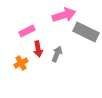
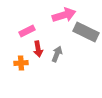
orange cross: rotated 24 degrees clockwise
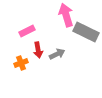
pink arrow: moved 2 px right; rotated 90 degrees counterclockwise
red arrow: moved 1 px down
gray arrow: rotated 42 degrees clockwise
orange cross: rotated 16 degrees counterclockwise
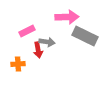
pink arrow: moved 1 px right, 2 px down; rotated 105 degrees clockwise
gray rectangle: moved 1 px left, 4 px down
gray arrow: moved 10 px left, 12 px up; rotated 35 degrees clockwise
orange cross: moved 3 px left, 1 px down; rotated 16 degrees clockwise
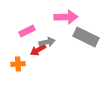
pink arrow: moved 1 px left
gray rectangle: moved 1 px right, 1 px down
gray arrow: rotated 21 degrees counterclockwise
red arrow: rotated 70 degrees clockwise
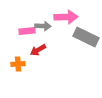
pink rectangle: rotated 21 degrees clockwise
gray arrow: moved 4 px left, 16 px up; rotated 14 degrees clockwise
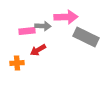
orange cross: moved 1 px left, 1 px up
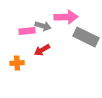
gray arrow: rotated 14 degrees clockwise
red arrow: moved 4 px right
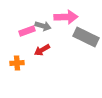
pink rectangle: rotated 14 degrees counterclockwise
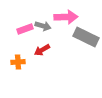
pink rectangle: moved 2 px left, 2 px up
orange cross: moved 1 px right, 1 px up
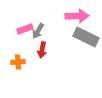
pink arrow: moved 11 px right, 1 px up
gray arrow: moved 5 px left, 5 px down; rotated 105 degrees clockwise
red arrow: rotated 49 degrees counterclockwise
